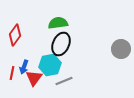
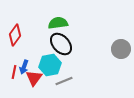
black ellipse: rotated 65 degrees counterclockwise
red line: moved 2 px right, 1 px up
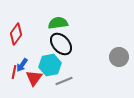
red diamond: moved 1 px right, 1 px up
gray circle: moved 2 px left, 8 px down
blue arrow: moved 2 px left, 2 px up; rotated 16 degrees clockwise
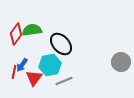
green semicircle: moved 26 px left, 7 px down
gray circle: moved 2 px right, 5 px down
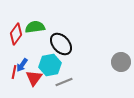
green semicircle: moved 3 px right, 3 px up
gray line: moved 1 px down
